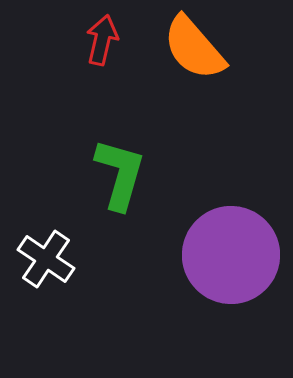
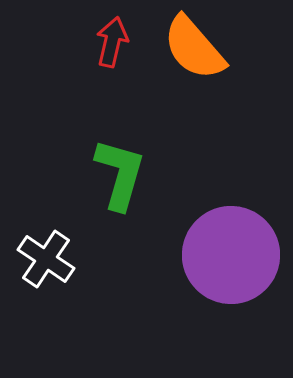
red arrow: moved 10 px right, 2 px down
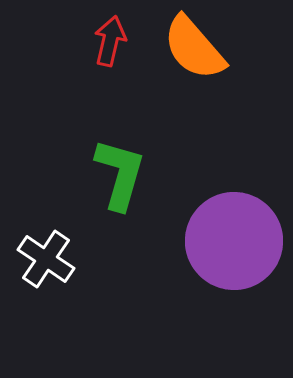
red arrow: moved 2 px left, 1 px up
purple circle: moved 3 px right, 14 px up
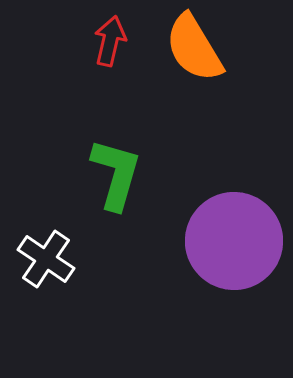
orange semicircle: rotated 10 degrees clockwise
green L-shape: moved 4 px left
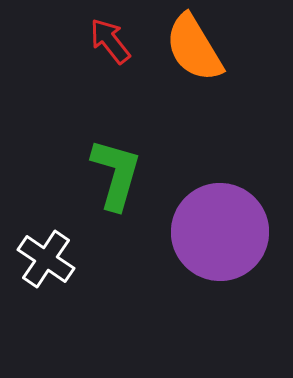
red arrow: rotated 51 degrees counterclockwise
purple circle: moved 14 px left, 9 px up
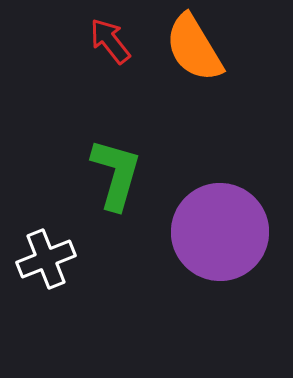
white cross: rotated 34 degrees clockwise
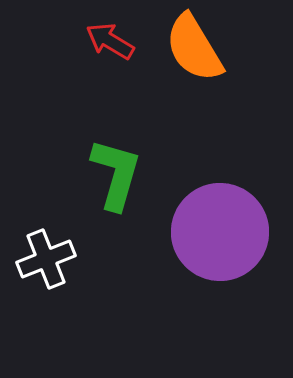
red arrow: rotated 21 degrees counterclockwise
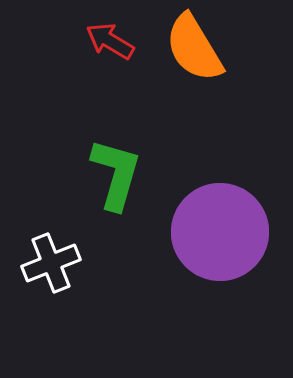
white cross: moved 5 px right, 4 px down
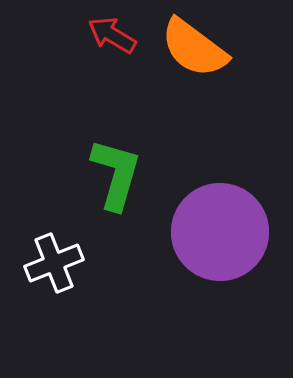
red arrow: moved 2 px right, 6 px up
orange semicircle: rotated 22 degrees counterclockwise
white cross: moved 3 px right
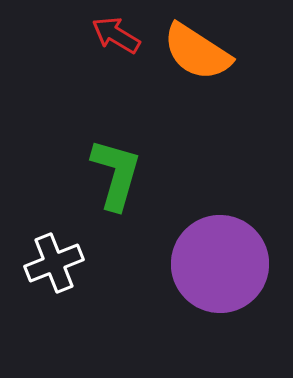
red arrow: moved 4 px right
orange semicircle: moved 3 px right, 4 px down; rotated 4 degrees counterclockwise
purple circle: moved 32 px down
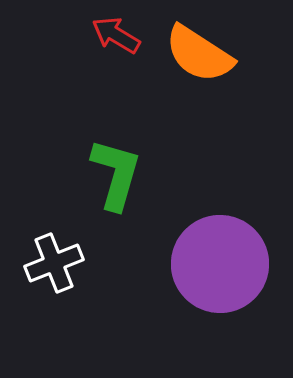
orange semicircle: moved 2 px right, 2 px down
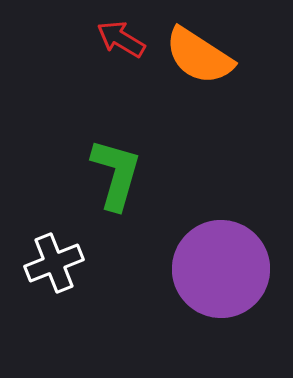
red arrow: moved 5 px right, 4 px down
orange semicircle: moved 2 px down
purple circle: moved 1 px right, 5 px down
